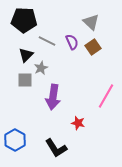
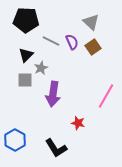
black pentagon: moved 2 px right
gray line: moved 4 px right
purple arrow: moved 3 px up
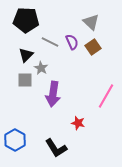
gray line: moved 1 px left, 1 px down
gray star: rotated 16 degrees counterclockwise
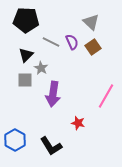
gray line: moved 1 px right
black L-shape: moved 5 px left, 2 px up
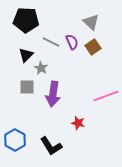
gray square: moved 2 px right, 7 px down
pink line: rotated 40 degrees clockwise
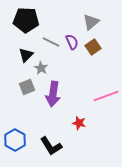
gray triangle: rotated 36 degrees clockwise
gray square: rotated 21 degrees counterclockwise
red star: moved 1 px right
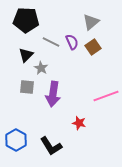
gray square: rotated 28 degrees clockwise
blue hexagon: moved 1 px right
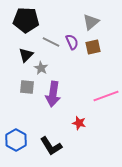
brown square: rotated 21 degrees clockwise
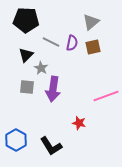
purple semicircle: moved 1 px down; rotated 35 degrees clockwise
purple arrow: moved 5 px up
